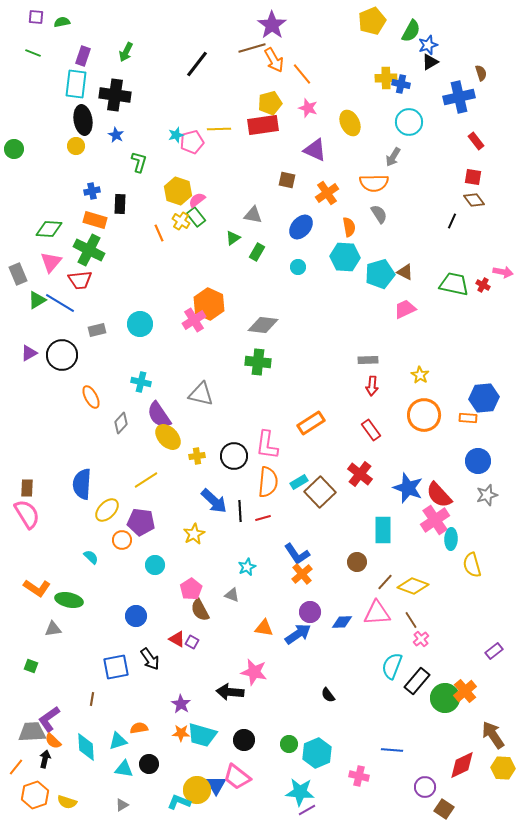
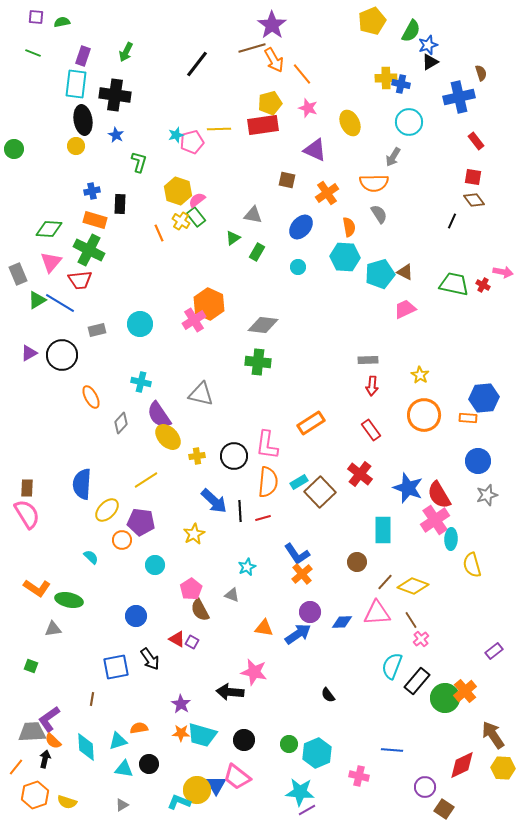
red semicircle at (439, 495): rotated 12 degrees clockwise
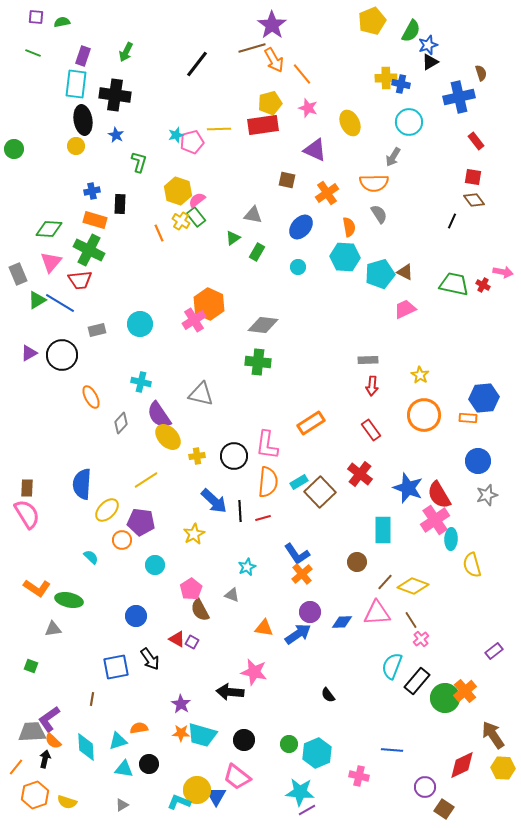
blue triangle at (216, 785): moved 11 px down
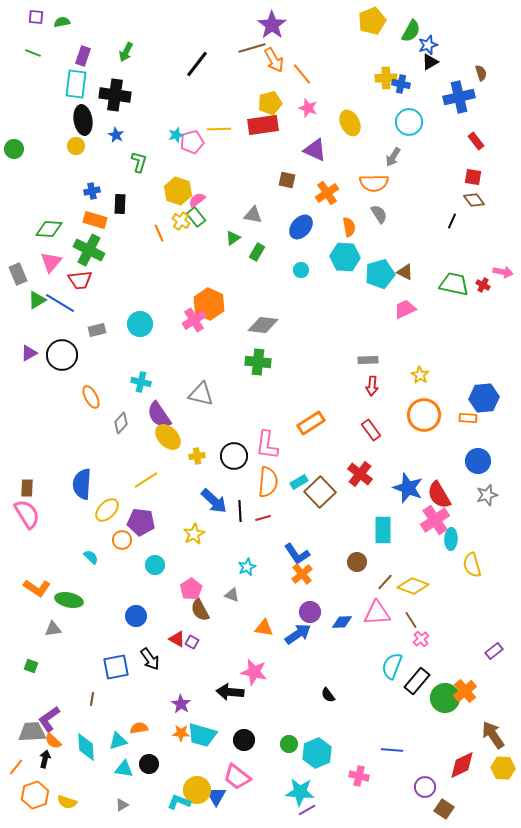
cyan circle at (298, 267): moved 3 px right, 3 px down
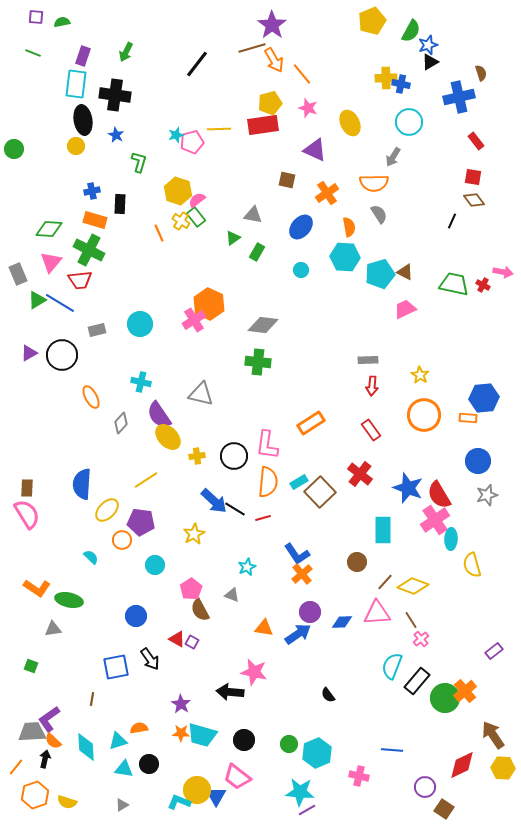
black line at (240, 511): moved 5 px left, 2 px up; rotated 55 degrees counterclockwise
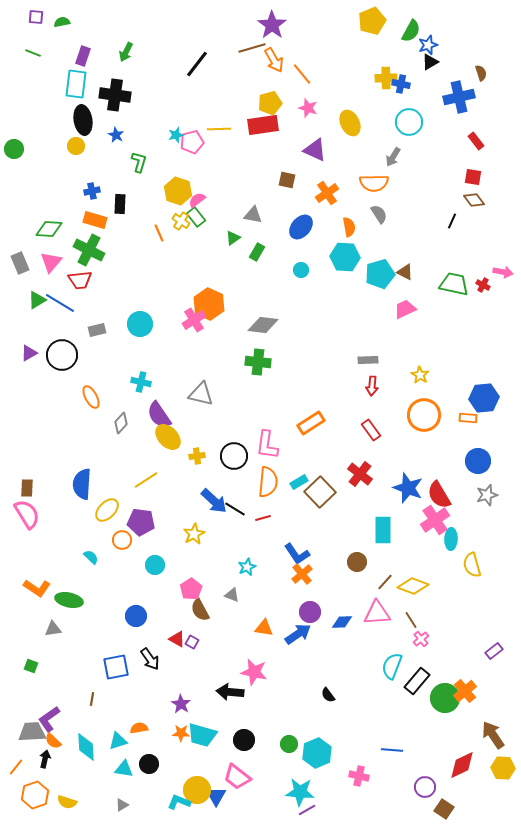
gray rectangle at (18, 274): moved 2 px right, 11 px up
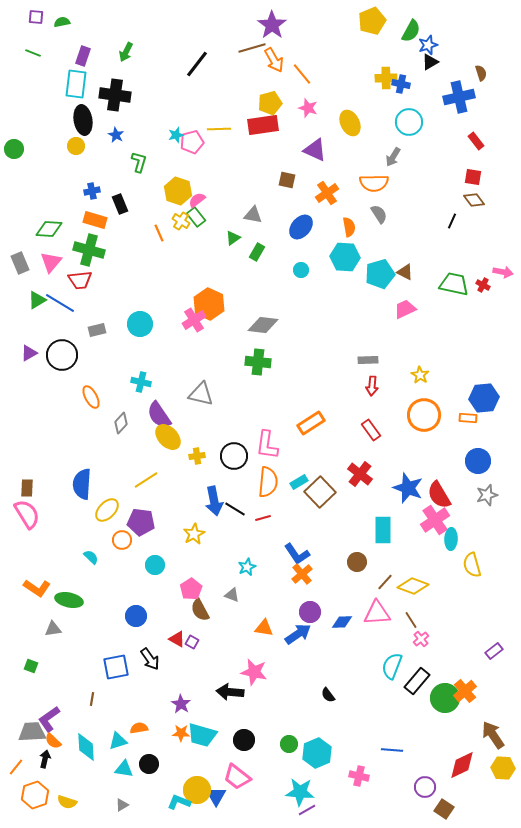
black rectangle at (120, 204): rotated 24 degrees counterclockwise
green cross at (89, 250): rotated 12 degrees counterclockwise
blue arrow at (214, 501): rotated 36 degrees clockwise
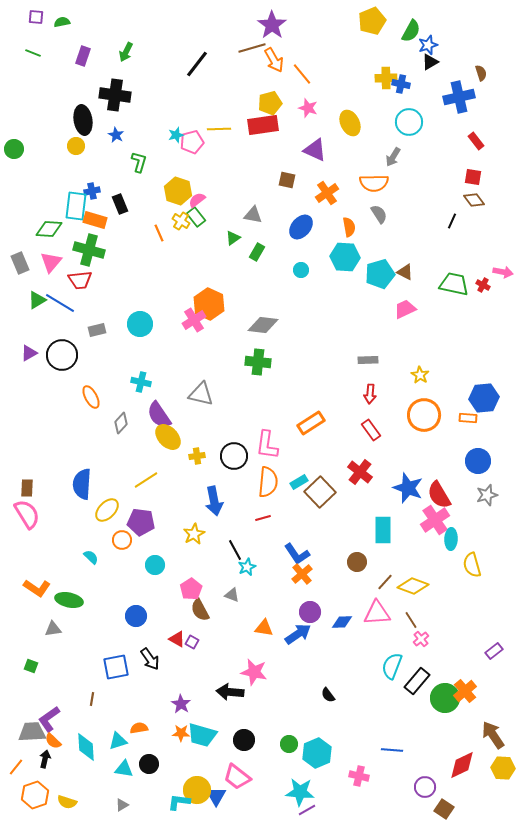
cyan rectangle at (76, 84): moved 122 px down
red arrow at (372, 386): moved 2 px left, 8 px down
red cross at (360, 474): moved 2 px up
black line at (235, 509): moved 41 px down; rotated 30 degrees clockwise
cyan L-shape at (179, 802): rotated 15 degrees counterclockwise
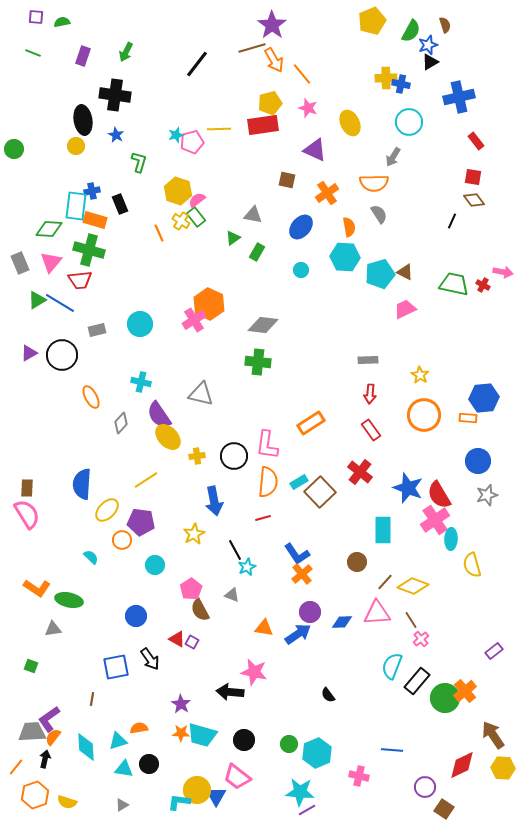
brown semicircle at (481, 73): moved 36 px left, 48 px up
orange semicircle at (53, 741): moved 4 px up; rotated 84 degrees clockwise
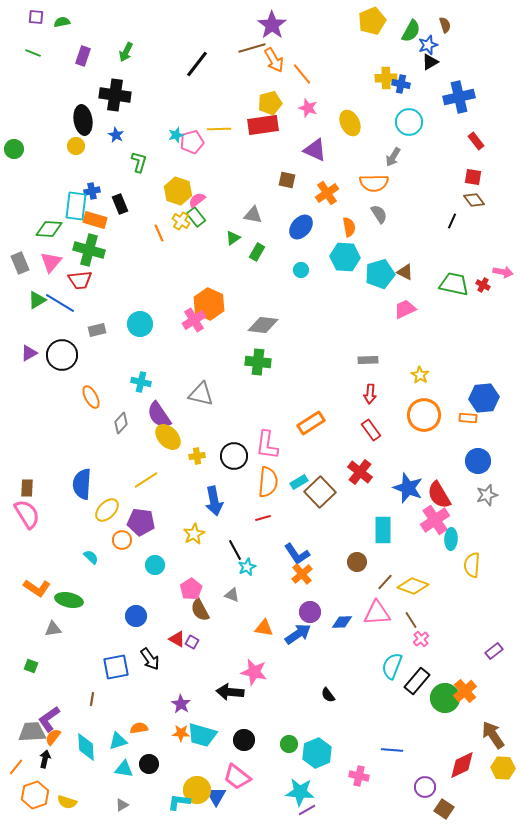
yellow semicircle at (472, 565): rotated 20 degrees clockwise
